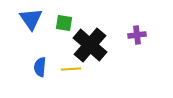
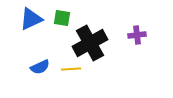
blue triangle: rotated 40 degrees clockwise
green square: moved 2 px left, 5 px up
black cross: moved 2 px up; rotated 20 degrees clockwise
blue semicircle: rotated 120 degrees counterclockwise
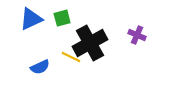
green square: rotated 24 degrees counterclockwise
purple cross: rotated 30 degrees clockwise
yellow line: moved 12 px up; rotated 30 degrees clockwise
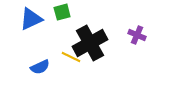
green square: moved 6 px up
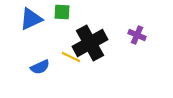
green square: rotated 18 degrees clockwise
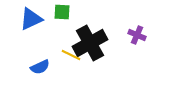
yellow line: moved 2 px up
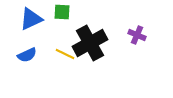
yellow line: moved 6 px left, 1 px up
blue semicircle: moved 13 px left, 12 px up
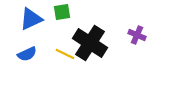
green square: rotated 12 degrees counterclockwise
black cross: rotated 28 degrees counterclockwise
blue semicircle: moved 1 px up
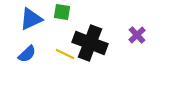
green square: rotated 18 degrees clockwise
purple cross: rotated 24 degrees clockwise
black cross: rotated 12 degrees counterclockwise
blue semicircle: rotated 18 degrees counterclockwise
